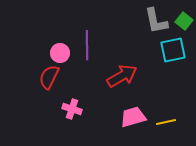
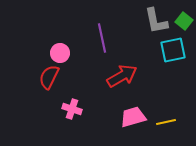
purple line: moved 15 px right, 7 px up; rotated 12 degrees counterclockwise
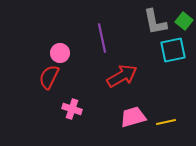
gray L-shape: moved 1 px left, 1 px down
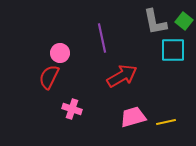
cyan square: rotated 12 degrees clockwise
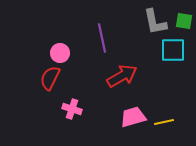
green square: rotated 30 degrees counterclockwise
red semicircle: moved 1 px right, 1 px down
yellow line: moved 2 px left
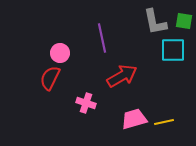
pink cross: moved 14 px right, 6 px up
pink trapezoid: moved 1 px right, 2 px down
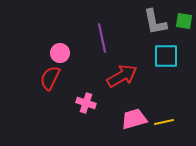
cyan square: moved 7 px left, 6 px down
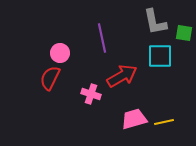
green square: moved 12 px down
cyan square: moved 6 px left
pink cross: moved 5 px right, 9 px up
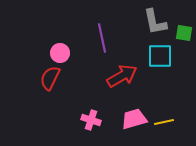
pink cross: moved 26 px down
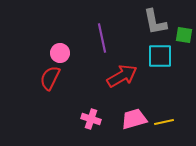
green square: moved 2 px down
pink cross: moved 1 px up
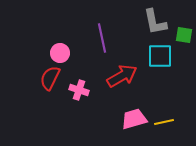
pink cross: moved 12 px left, 29 px up
